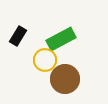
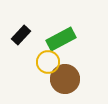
black rectangle: moved 3 px right, 1 px up; rotated 12 degrees clockwise
yellow circle: moved 3 px right, 2 px down
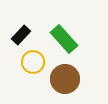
green rectangle: moved 3 px right; rotated 76 degrees clockwise
yellow circle: moved 15 px left
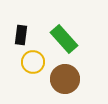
black rectangle: rotated 36 degrees counterclockwise
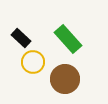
black rectangle: moved 3 px down; rotated 54 degrees counterclockwise
green rectangle: moved 4 px right
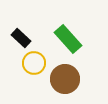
yellow circle: moved 1 px right, 1 px down
